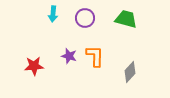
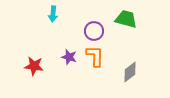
purple circle: moved 9 px right, 13 px down
purple star: moved 1 px down
red star: rotated 12 degrees clockwise
gray diamond: rotated 10 degrees clockwise
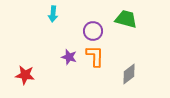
purple circle: moved 1 px left
red star: moved 9 px left, 9 px down
gray diamond: moved 1 px left, 2 px down
